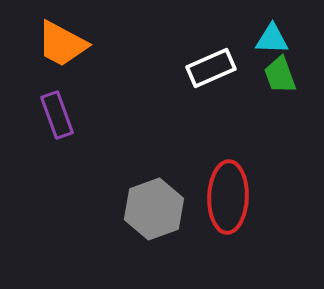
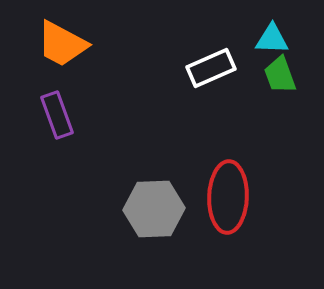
gray hexagon: rotated 18 degrees clockwise
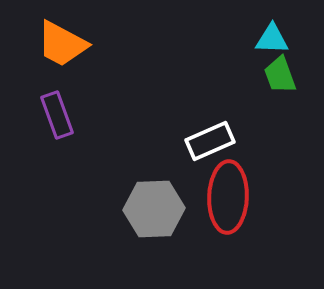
white rectangle: moved 1 px left, 73 px down
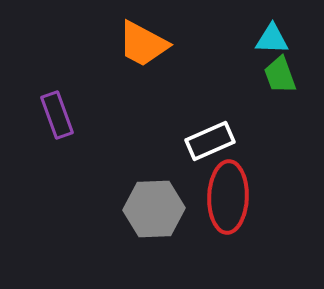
orange trapezoid: moved 81 px right
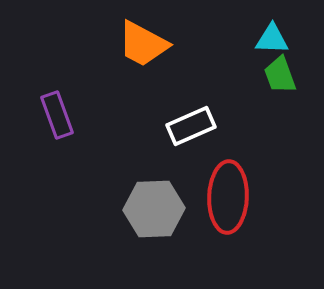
white rectangle: moved 19 px left, 15 px up
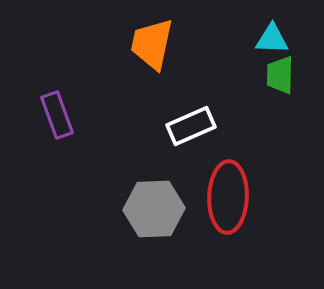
orange trapezoid: moved 9 px right; rotated 74 degrees clockwise
green trapezoid: rotated 21 degrees clockwise
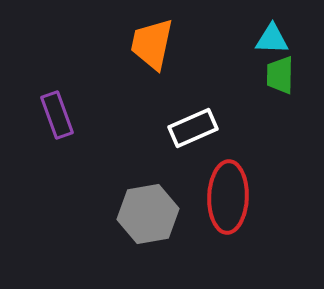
white rectangle: moved 2 px right, 2 px down
gray hexagon: moved 6 px left, 5 px down; rotated 8 degrees counterclockwise
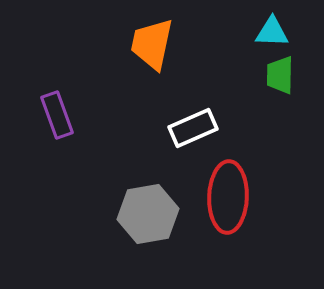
cyan triangle: moved 7 px up
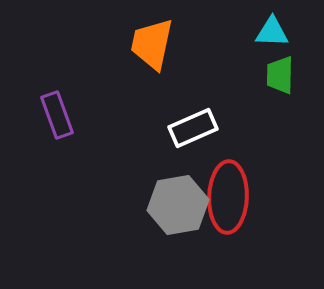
gray hexagon: moved 30 px right, 9 px up
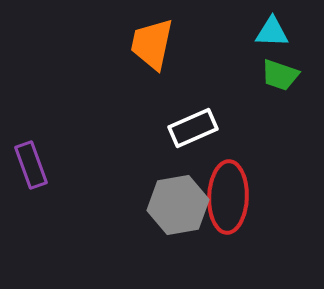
green trapezoid: rotated 72 degrees counterclockwise
purple rectangle: moved 26 px left, 50 px down
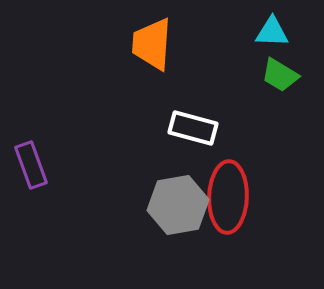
orange trapezoid: rotated 8 degrees counterclockwise
green trapezoid: rotated 12 degrees clockwise
white rectangle: rotated 39 degrees clockwise
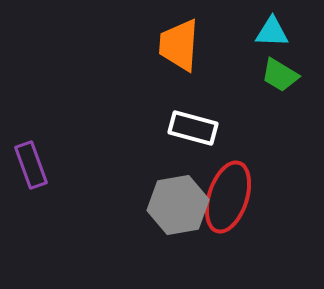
orange trapezoid: moved 27 px right, 1 px down
red ellipse: rotated 16 degrees clockwise
